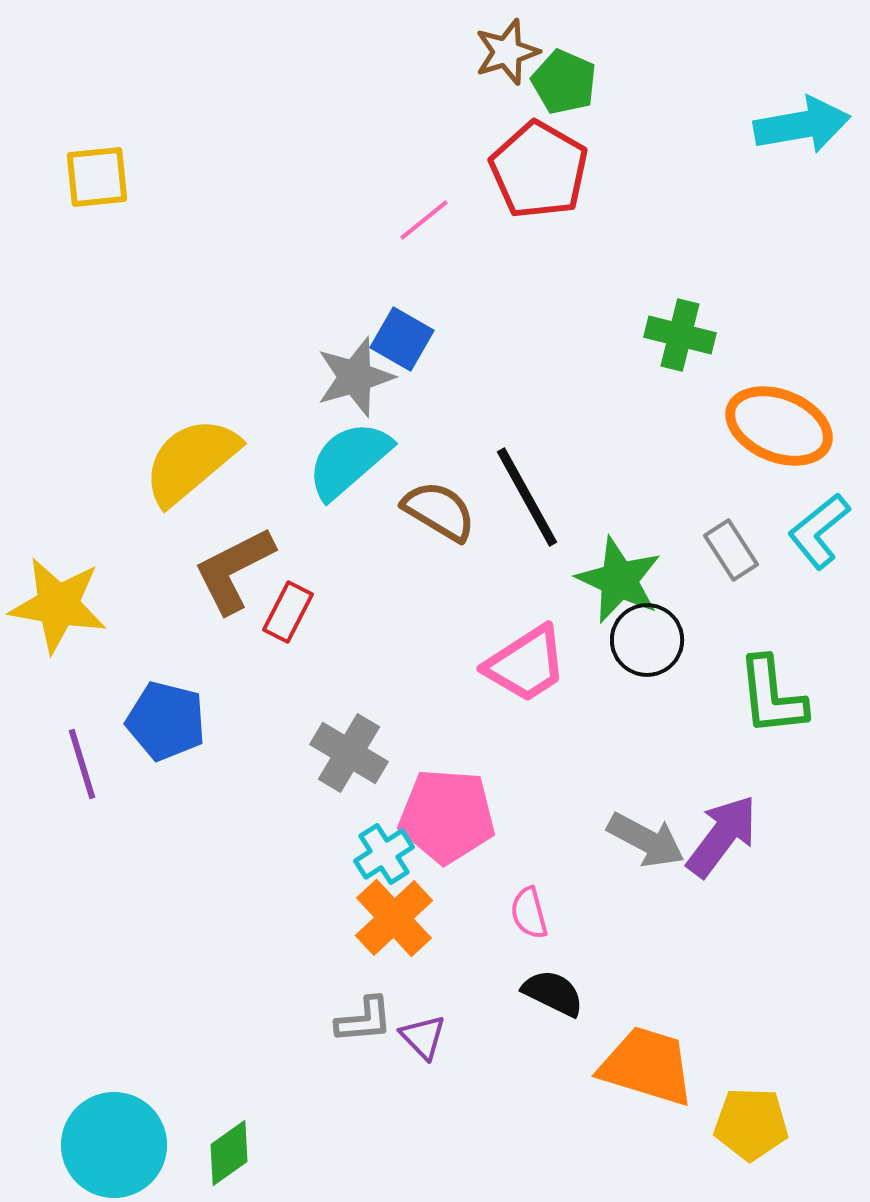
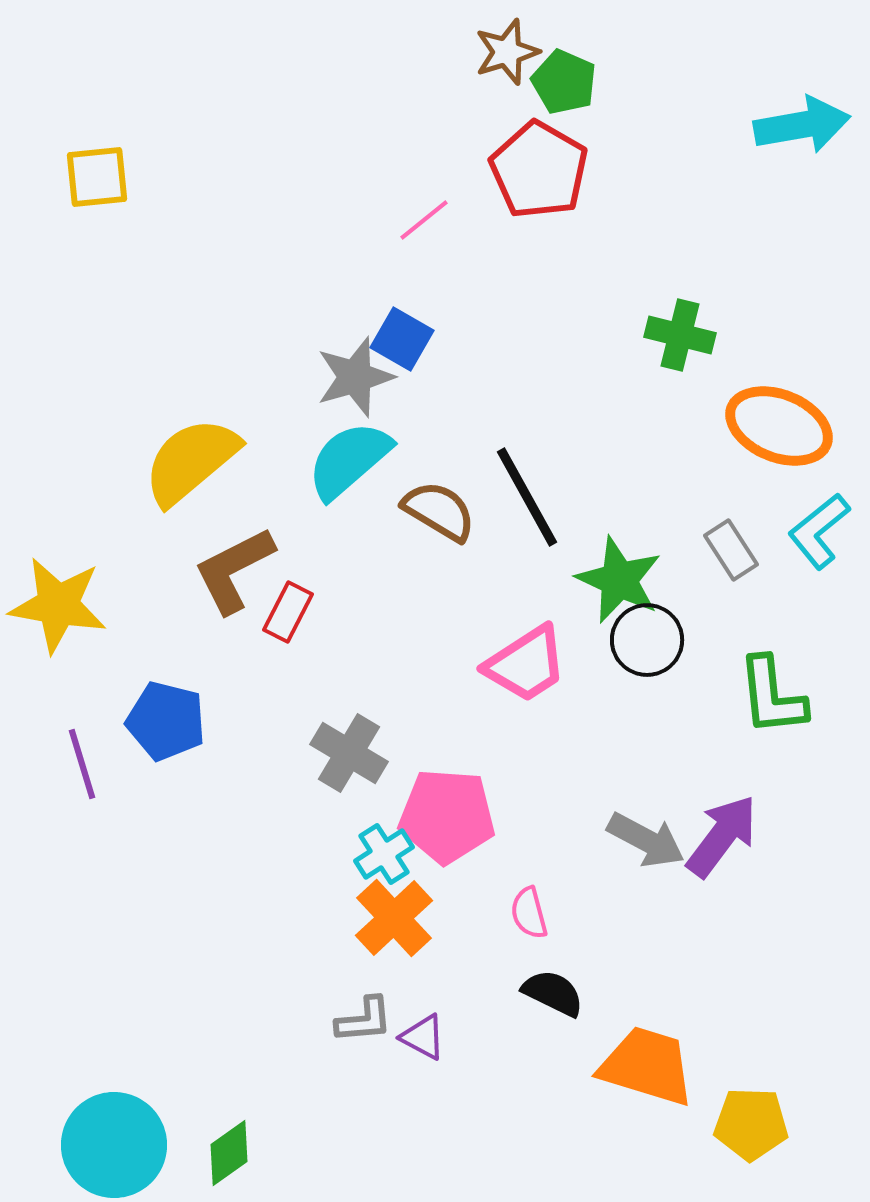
purple triangle: rotated 18 degrees counterclockwise
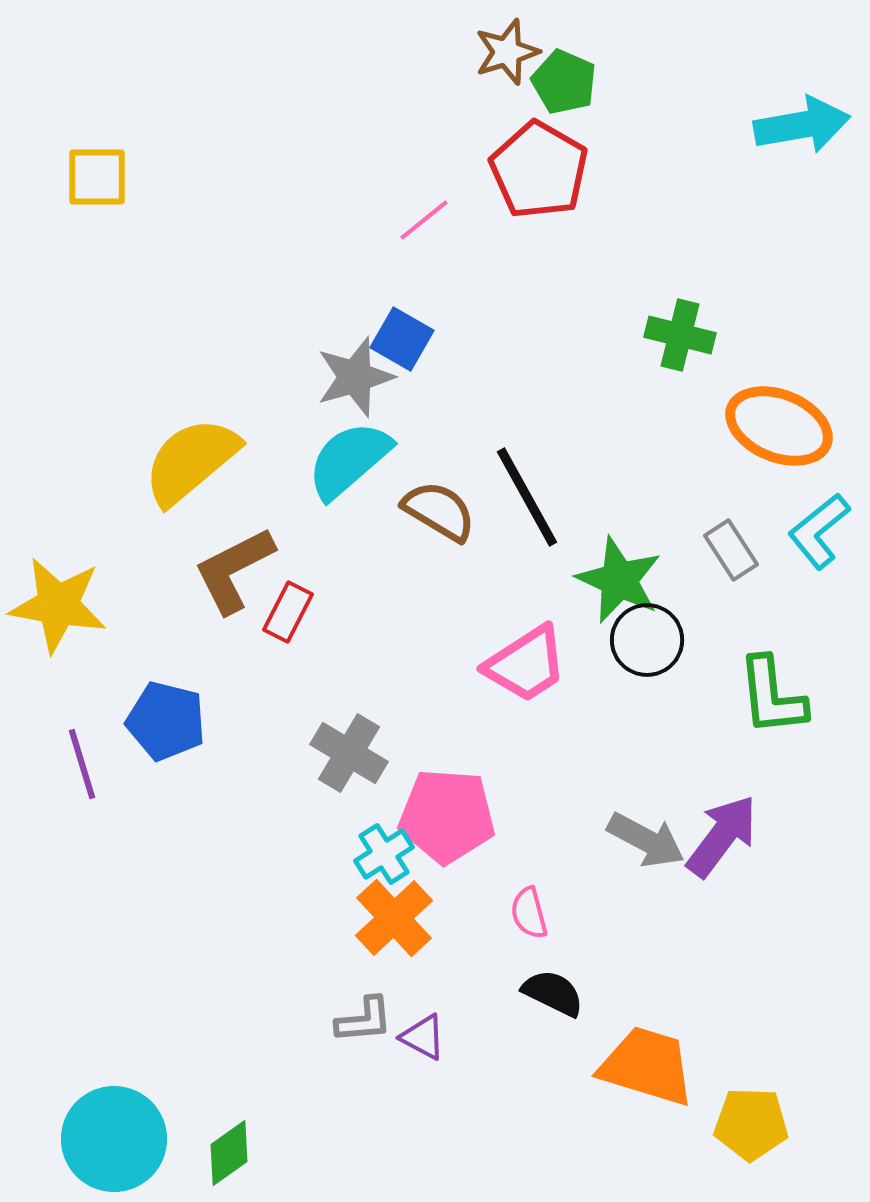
yellow square: rotated 6 degrees clockwise
cyan circle: moved 6 px up
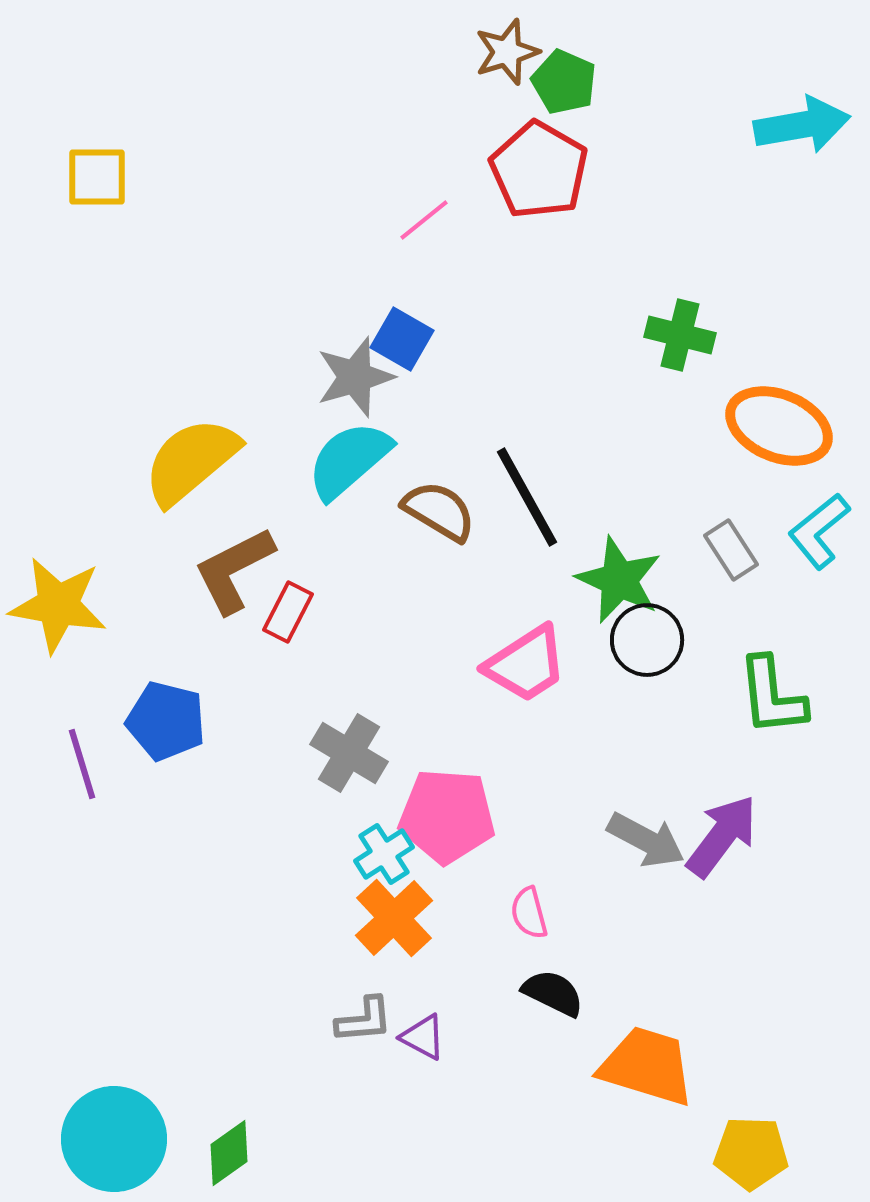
yellow pentagon: moved 29 px down
